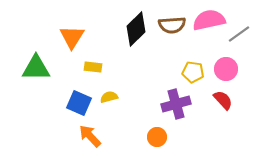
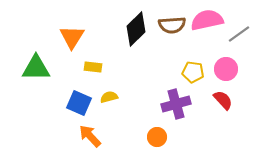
pink semicircle: moved 2 px left
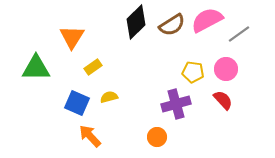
pink semicircle: rotated 16 degrees counterclockwise
brown semicircle: rotated 28 degrees counterclockwise
black diamond: moved 7 px up
yellow rectangle: rotated 42 degrees counterclockwise
blue square: moved 2 px left
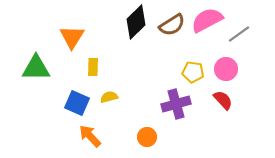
yellow rectangle: rotated 54 degrees counterclockwise
orange circle: moved 10 px left
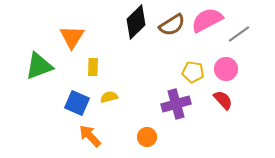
green triangle: moved 3 px right, 2 px up; rotated 20 degrees counterclockwise
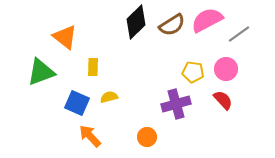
orange triangle: moved 7 px left; rotated 24 degrees counterclockwise
green triangle: moved 2 px right, 6 px down
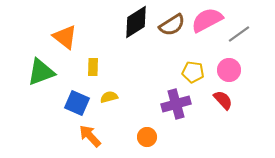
black diamond: rotated 12 degrees clockwise
pink circle: moved 3 px right, 1 px down
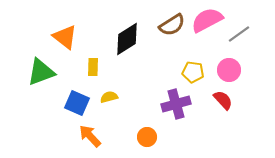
black diamond: moved 9 px left, 17 px down
